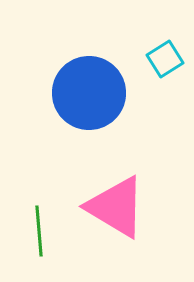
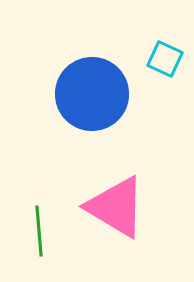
cyan square: rotated 33 degrees counterclockwise
blue circle: moved 3 px right, 1 px down
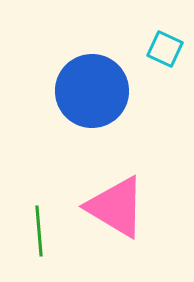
cyan square: moved 10 px up
blue circle: moved 3 px up
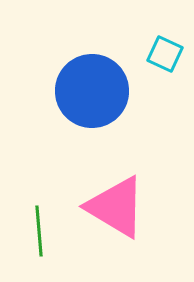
cyan square: moved 5 px down
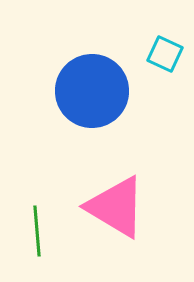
green line: moved 2 px left
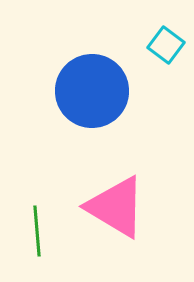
cyan square: moved 1 px right, 9 px up; rotated 12 degrees clockwise
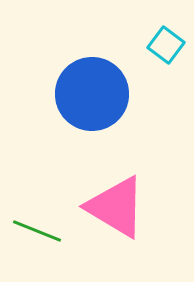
blue circle: moved 3 px down
green line: rotated 63 degrees counterclockwise
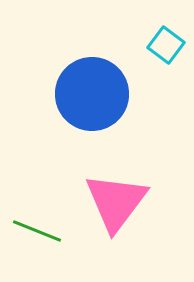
pink triangle: moved 5 px up; rotated 36 degrees clockwise
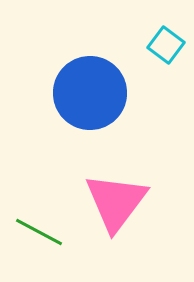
blue circle: moved 2 px left, 1 px up
green line: moved 2 px right, 1 px down; rotated 6 degrees clockwise
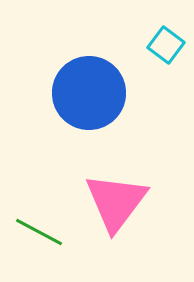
blue circle: moved 1 px left
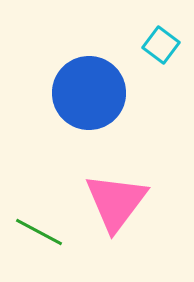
cyan square: moved 5 px left
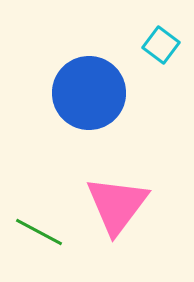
pink triangle: moved 1 px right, 3 px down
